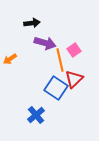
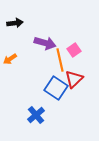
black arrow: moved 17 px left
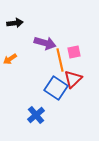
pink square: moved 2 px down; rotated 24 degrees clockwise
red triangle: moved 1 px left
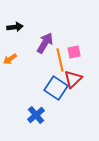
black arrow: moved 4 px down
purple arrow: rotated 75 degrees counterclockwise
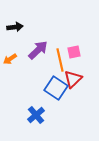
purple arrow: moved 7 px left, 7 px down; rotated 15 degrees clockwise
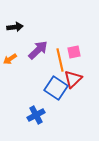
blue cross: rotated 12 degrees clockwise
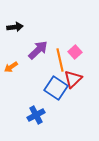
pink square: moved 1 px right; rotated 32 degrees counterclockwise
orange arrow: moved 1 px right, 8 px down
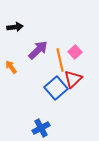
orange arrow: rotated 88 degrees clockwise
blue square: rotated 15 degrees clockwise
blue cross: moved 5 px right, 13 px down
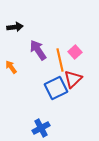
purple arrow: rotated 80 degrees counterclockwise
blue square: rotated 15 degrees clockwise
